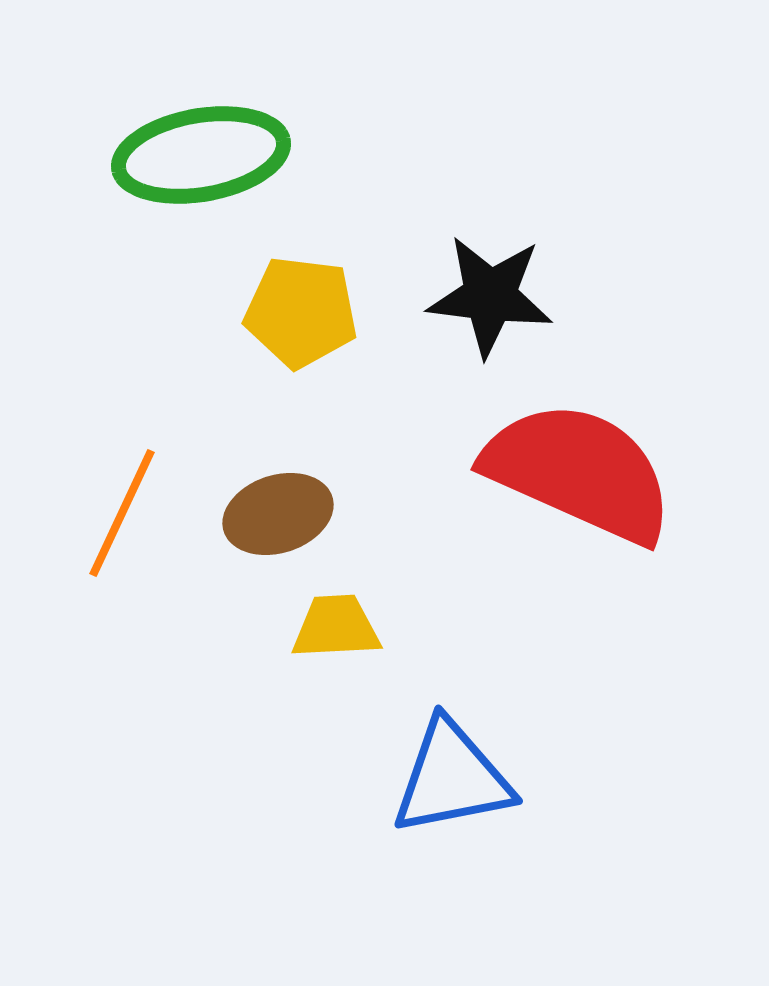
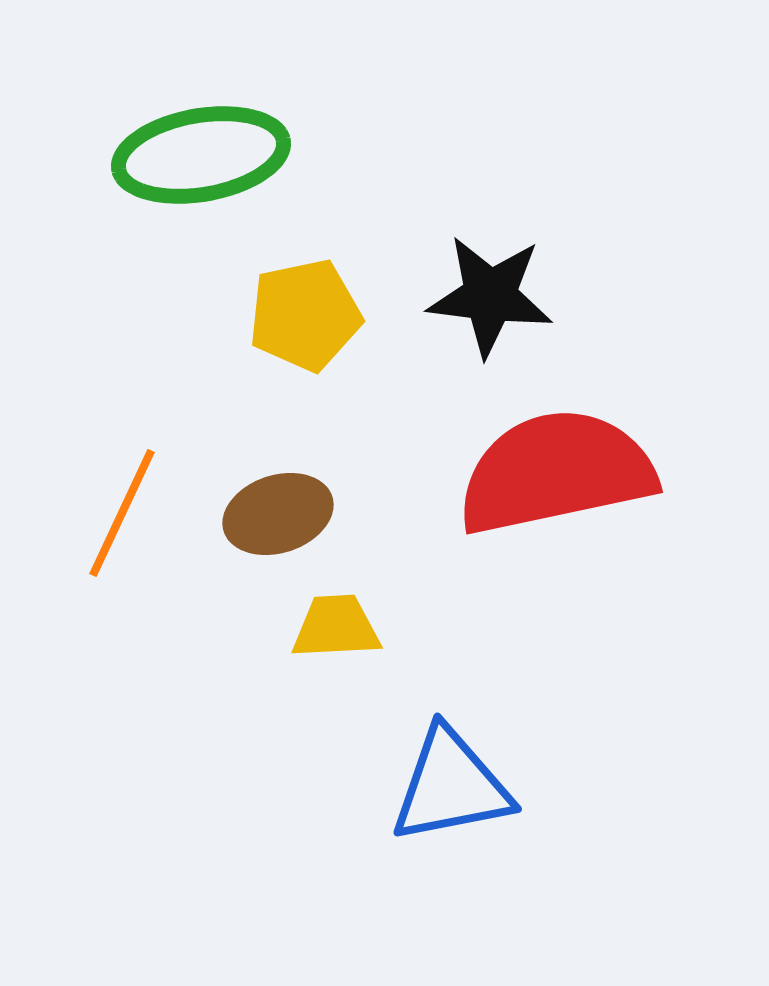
yellow pentagon: moved 4 px right, 3 px down; rotated 19 degrees counterclockwise
red semicircle: moved 23 px left; rotated 36 degrees counterclockwise
blue triangle: moved 1 px left, 8 px down
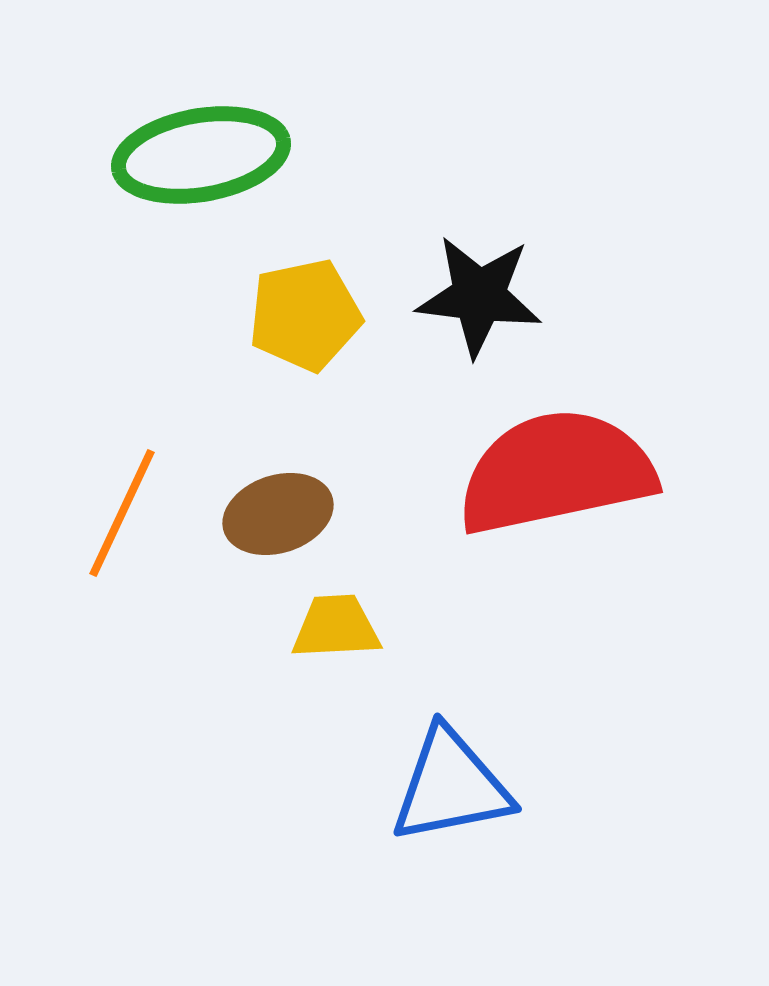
black star: moved 11 px left
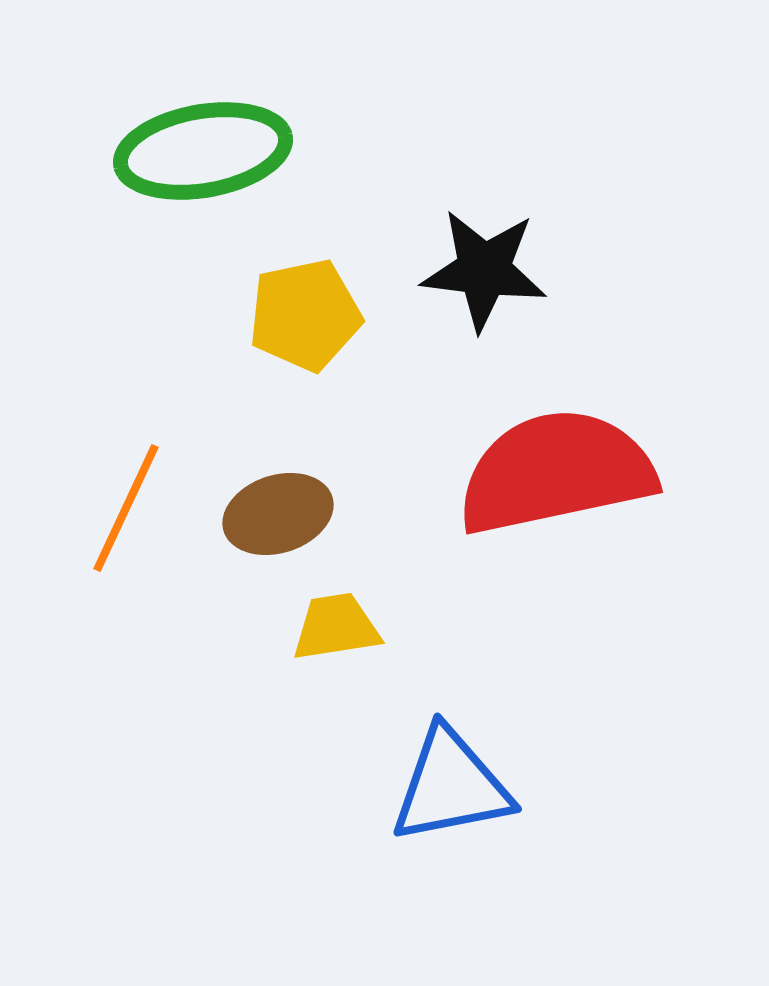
green ellipse: moved 2 px right, 4 px up
black star: moved 5 px right, 26 px up
orange line: moved 4 px right, 5 px up
yellow trapezoid: rotated 6 degrees counterclockwise
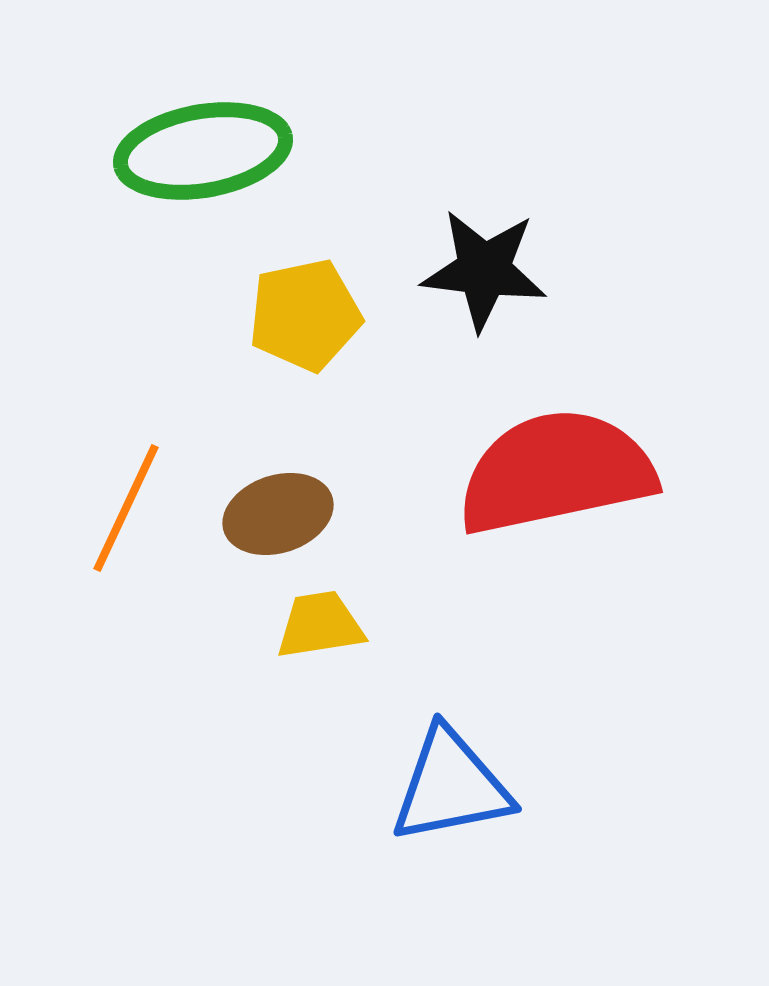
yellow trapezoid: moved 16 px left, 2 px up
